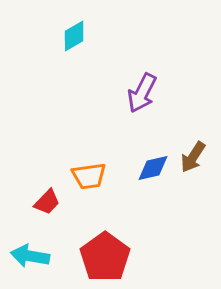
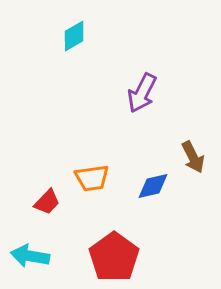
brown arrow: rotated 60 degrees counterclockwise
blue diamond: moved 18 px down
orange trapezoid: moved 3 px right, 2 px down
red pentagon: moved 9 px right
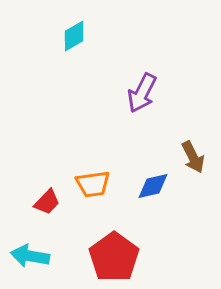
orange trapezoid: moved 1 px right, 6 px down
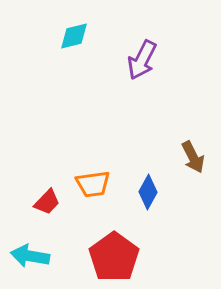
cyan diamond: rotated 16 degrees clockwise
purple arrow: moved 33 px up
blue diamond: moved 5 px left, 6 px down; rotated 48 degrees counterclockwise
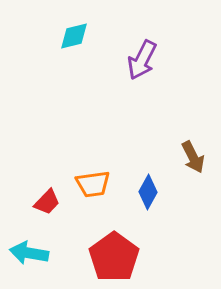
cyan arrow: moved 1 px left, 3 px up
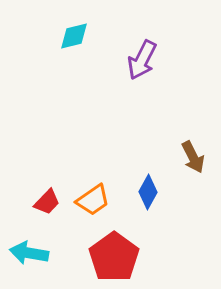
orange trapezoid: moved 16 px down; rotated 27 degrees counterclockwise
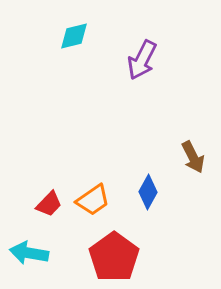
red trapezoid: moved 2 px right, 2 px down
